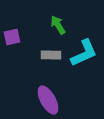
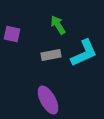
purple square: moved 3 px up; rotated 24 degrees clockwise
gray rectangle: rotated 12 degrees counterclockwise
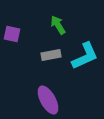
cyan L-shape: moved 1 px right, 3 px down
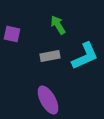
gray rectangle: moved 1 px left, 1 px down
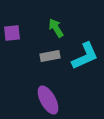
green arrow: moved 2 px left, 3 px down
purple square: moved 1 px up; rotated 18 degrees counterclockwise
